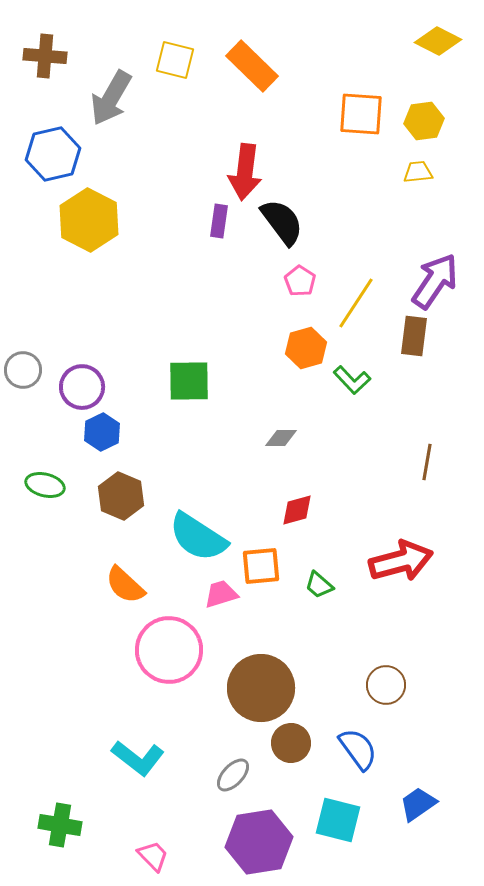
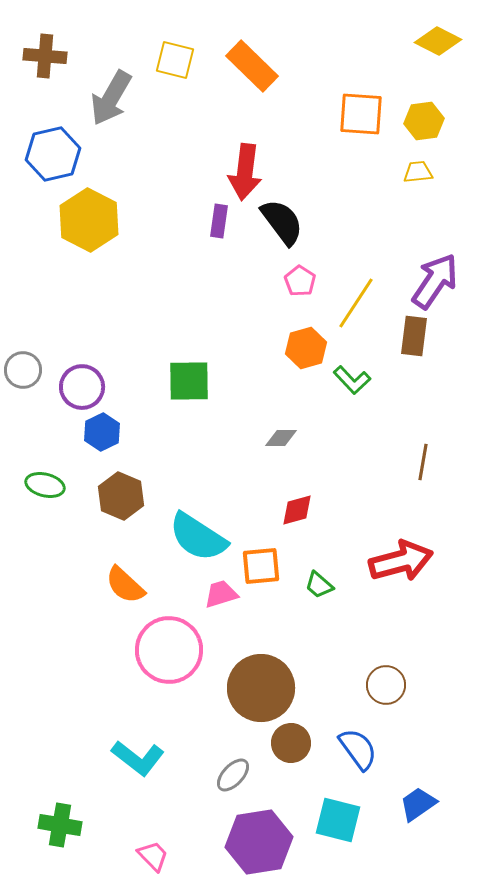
brown line at (427, 462): moved 4 px left
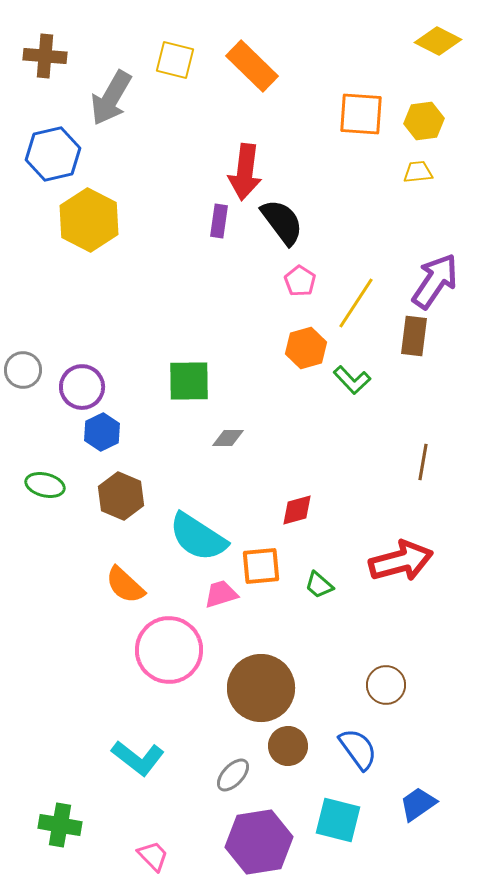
gray diamond at (281, 438): moved 53 px left
brown circle at (291, 743): moved 3 px left, 3 px down
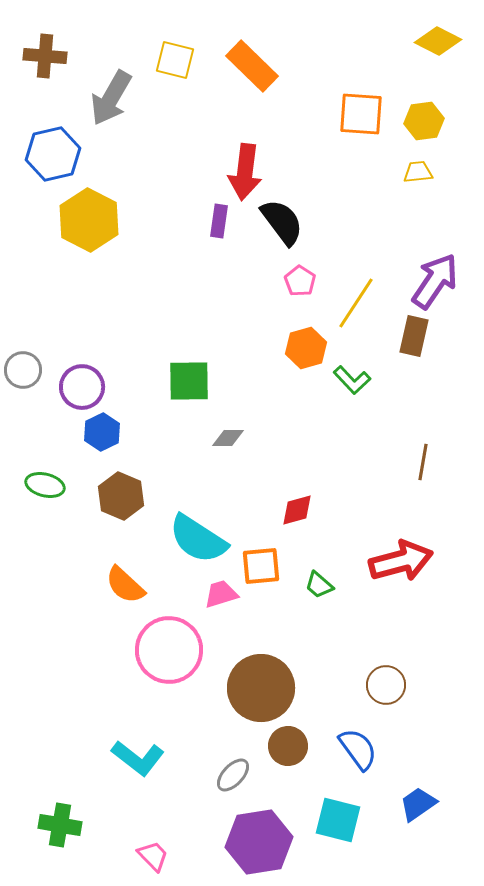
brown rectangle at (414, 336): rotated 6 degrees clockwise
cyan semicircle at (198, 537): moved 2 px down
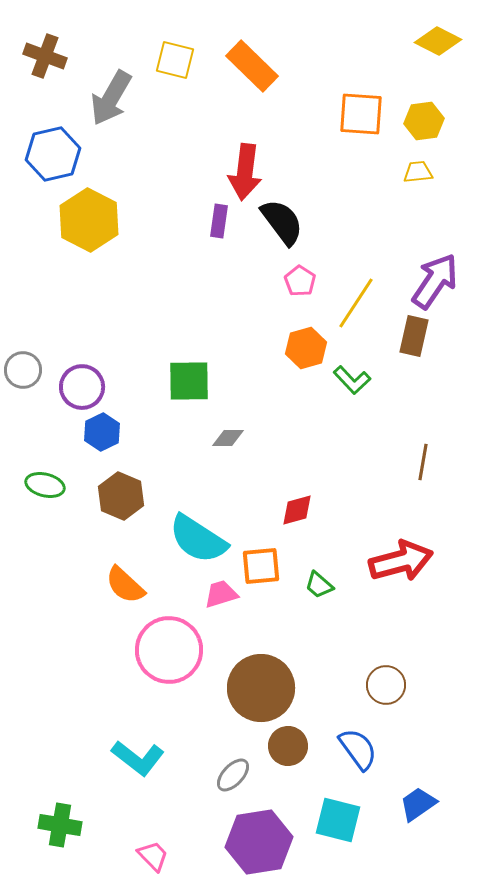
brown cross at (45, 56): rotated 15 degrees clockwise
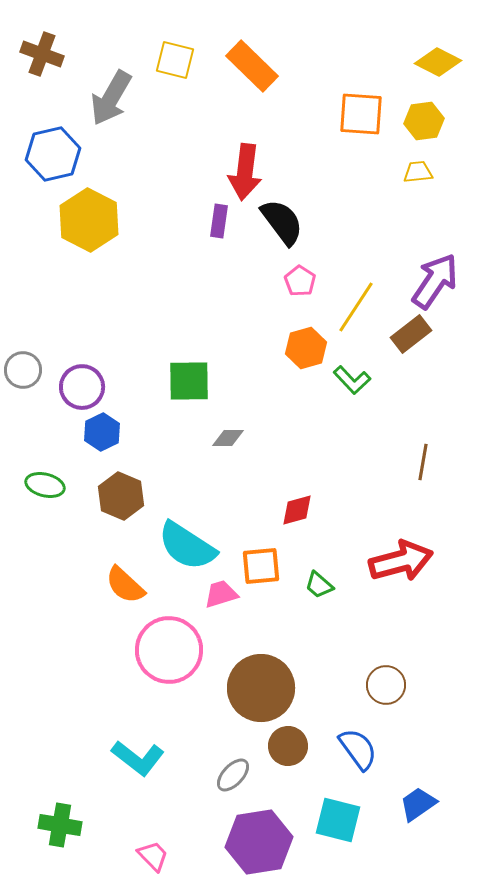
yellow diamond at (438, 41): moved 21 px down
brown cross at (45, 56): moved 3 px left, 2 px up
yellow line at (356, 303): moved 4 px down
brown rectangle at (414, 336): moved 3 px left, 2 px up; rotated 39 degrees clockwise
cyan semicircle at (198, 539): moved 11 px left, 7 px down
